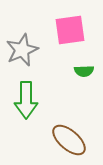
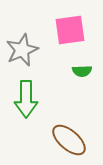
green semicircle: moved 2 px left
green arrow: moved 1 px up
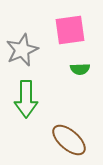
green semicircle: moved 2 px left, 2 px up
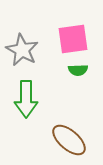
pink square: moved 3 px right, 9 px down
gray star: rotated 20 degrees counterclockwise
green semicircle: moved 2 px left, 1 px down
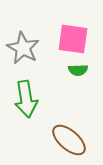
pink square: rotated 16 degrees clockwise
gray star: moved 1 px right, 2 px up
green arrow: rotated 9 degrees counterclockwise
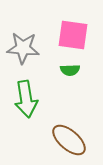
pink square: moved 4 px up
gray star: rotated 24 degrees counterclockwise
green semicircle: moved 8 px left
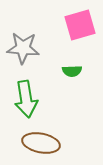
pink square: moved 7 px right, 10 px up; rotated 24 degrees counterclockwise
green semicircle: moved 2 px right, 1 px down
brown ellipse: moved 28 px left, 3 px down; rotated 30 degrees counterclockwise
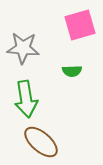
brown ellipse: moved 1 px up; rotated 30 degrees clockwise
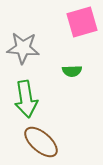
pink square: moved 2 px right, 3 px up
